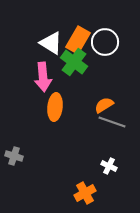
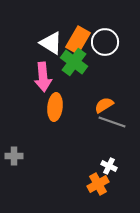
gray cross: rotated 18 degrees counterclockwise
orange cross: moved 13 px right, 9 px up
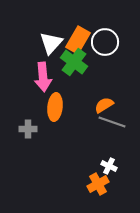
white triangle: rotated 40 degrees clockwise
gray cross: moved 14 px right, 27 px up
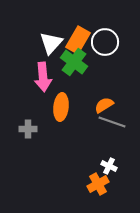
orange ellipse: moved 6 px right
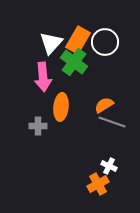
gray cross: moved 10 px right, 3 px up
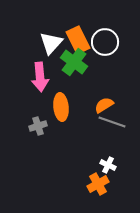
orange rectangle: rotated 56 degrees counterclockwise
pink arrow: moved 3 px left
orange ellipse: rotated 12 degrees counterclockwise
gray cross: rotated 18 degrees counterclockwise
white cross: moved 1 px left, 1 px up
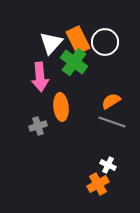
orange semicircle: moved 7 px right, 4 px up
